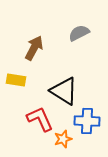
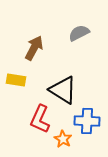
black triangle: moved 1 px left, 1 px up
red L-shape: rotated 132 degrees counterclockwise
orange star: rotated 24 degrees counterclockwise
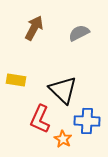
brown arrow: moved 20 px up
black triangle: rotated 12 degrees clockwise
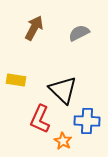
orange star: moved 2 px down
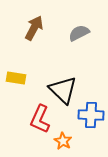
yellow rectangle: moved 2 px up
blue cross: moved 4 px right, 6 px up
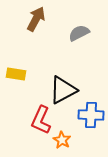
brown arrow: moved 2 px right, 9 px up
yellow rectangle: moved 4 px up
black triangle: rotated 48 degrees clockwise
red L-shape: moved 1 px right, 1 px down
orange star: moved 1 px left, 1 px up
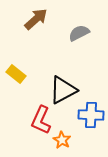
brown arrow: rotated 20 degrees clockwise
yellow rectangle: rotated 30 degrees clockwise
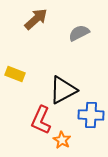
yellow rectangle: moved 1 px left; rotated 18 degrees counterclockwise
